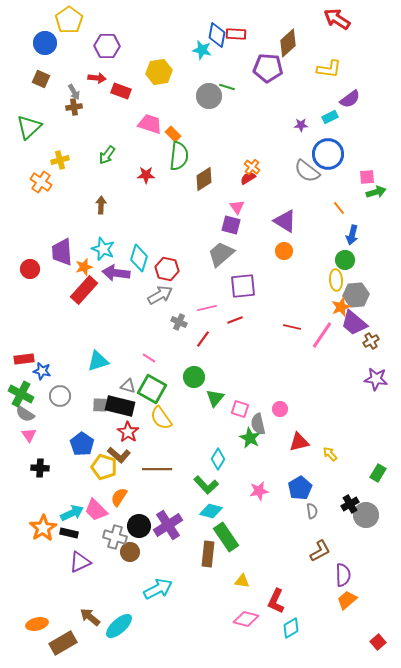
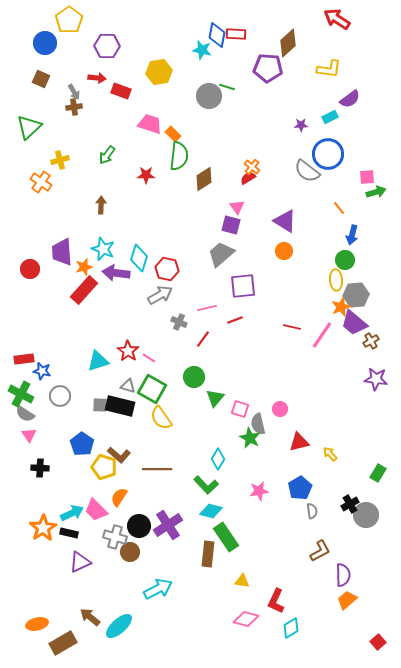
red star at (128, 432): moved 81 px up
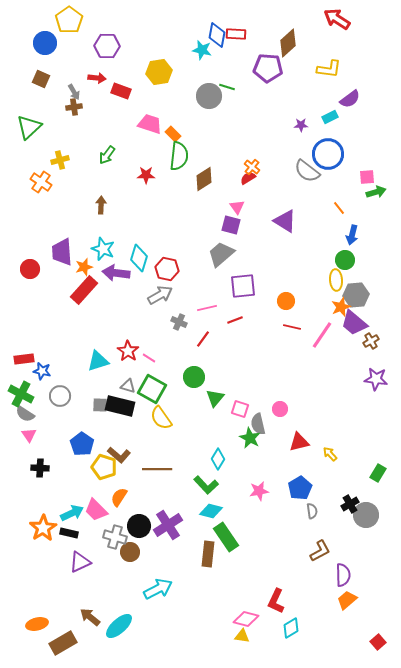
orange circle at (284, 251): moved 2 px right, 50 px down
yellow triangle at (242, 581): moved 55 px down
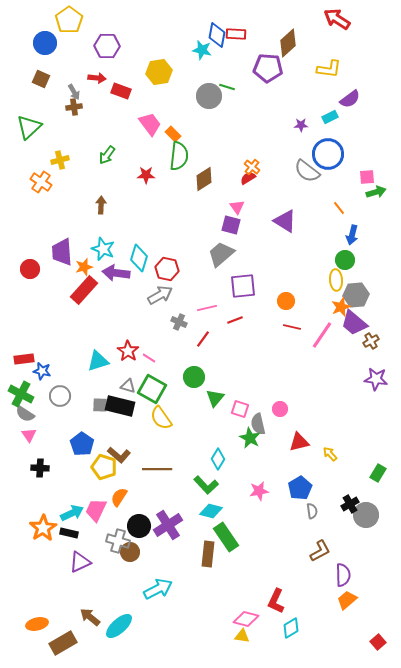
pink trapezoid at (150, 124): rotated 35 degrees clockwise
pink trapezoid at (96, 510): rotated 70 degrees clockwise
gray cross at (115, 537): moved 3 px right, 4 px down
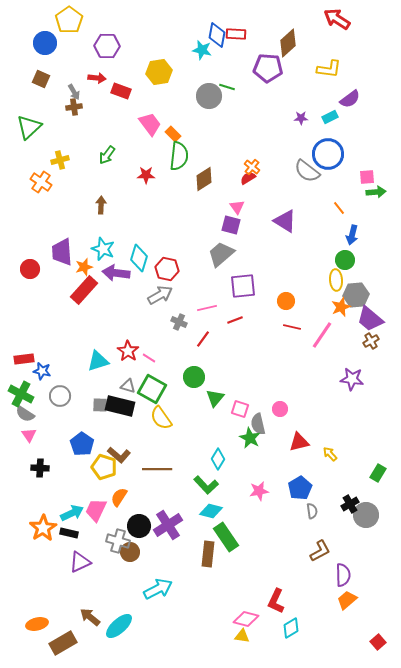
purple star at (301, 125): moved 7 px up
green arrow at (376, 192): rotated 12 degrees clockwise
purple trapezoid at (354, 323): moved 16 px right, 4 px up
purple star at (376, 379): moved 24 px left
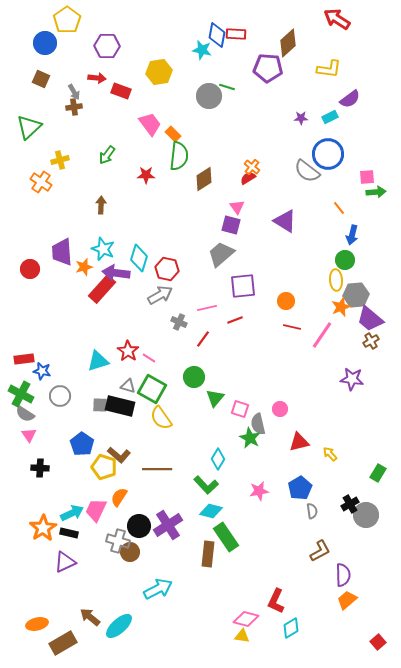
yellow pentagon at (69, 20): moved 2 px left
red rectangle at (84, 290): moved 18 px right, 1 px up
purple triangle at (80, 562): moved 15 px left
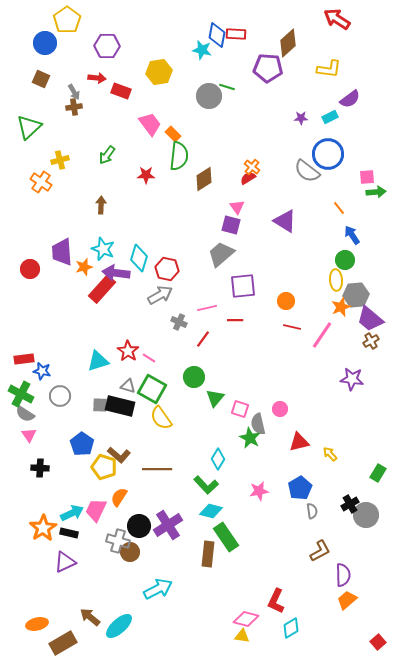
blue arrow at (352, 235): rotated 132 degrees clockwise
red line at (235, 320): rotated 21 degrees clockwise
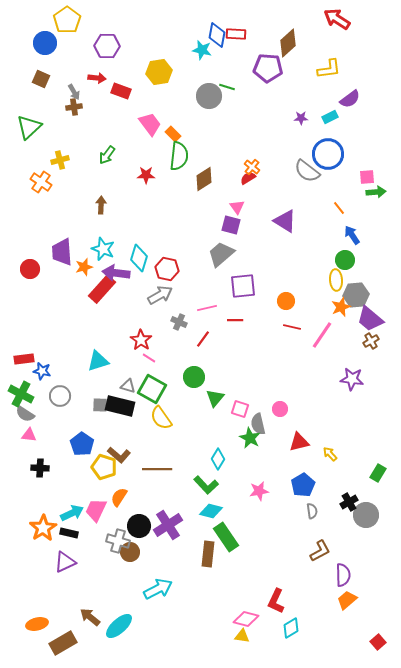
yellow L-shape at (329, 69): rotated 15 degrees counterclockwise
red star at (128, 351): moved 13 px right, 11 px up
pink triangle at (29, 435): rotated 49 degrees counterclockwise
blue pentagon at (300, 488): moved 3 px right, 3 px up
black cross at (350, 504): moved 1 px left, 2 px up
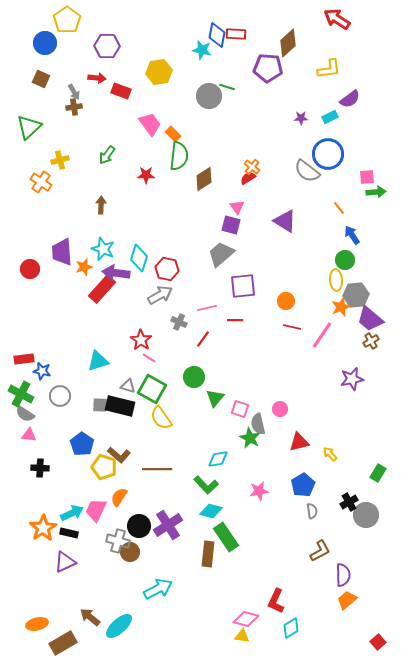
purple star at (352, 379): rotated 20 degrees counterclockwise
cyan diamond at (218, 459): rotated 50 degrees clockwise
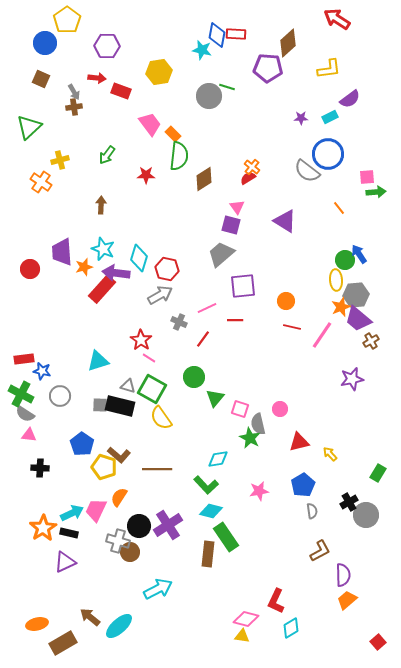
blue arrow at (352, 235): moved 7 px right, 19 px down
pink line at (207, 308): rotated 12 degrees counterclockwise
purple trapezoid at (370, 319): moved 12 px left
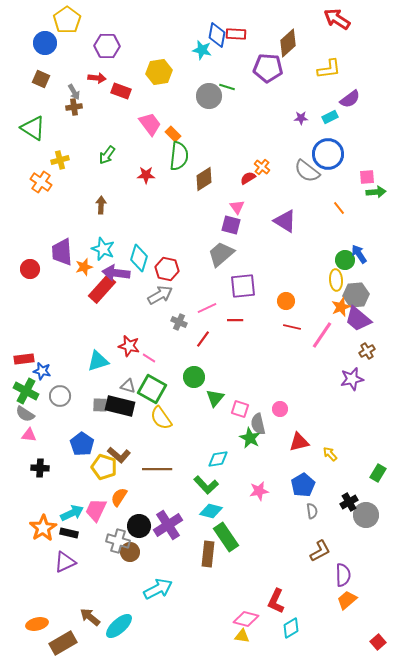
green triangle at (29, 127): moved 4 px right, 1 px down; rotated 44 degrees counterclockwise
orange cross at (252, 167): moved 10 px right
red star at (141, 340): moved 12 px left, 6 px down; rotated 20 degrees counterclockwise
brown cross at (371, 341): moved 4 px left, 10 px down
green cross at (21, 394): moved 5 px right, 3 px up
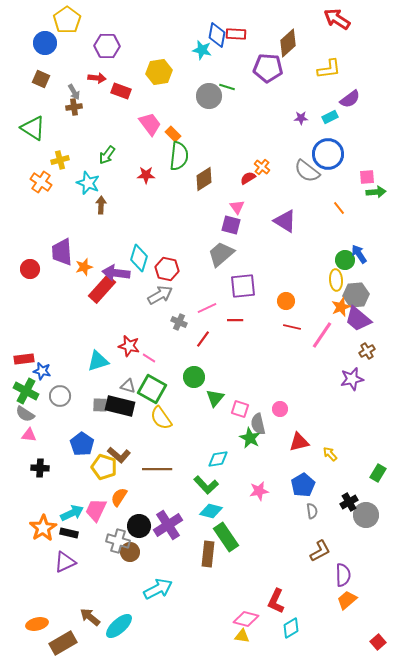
cyan star at (103, 249): moved 15 px left, 66 px up
